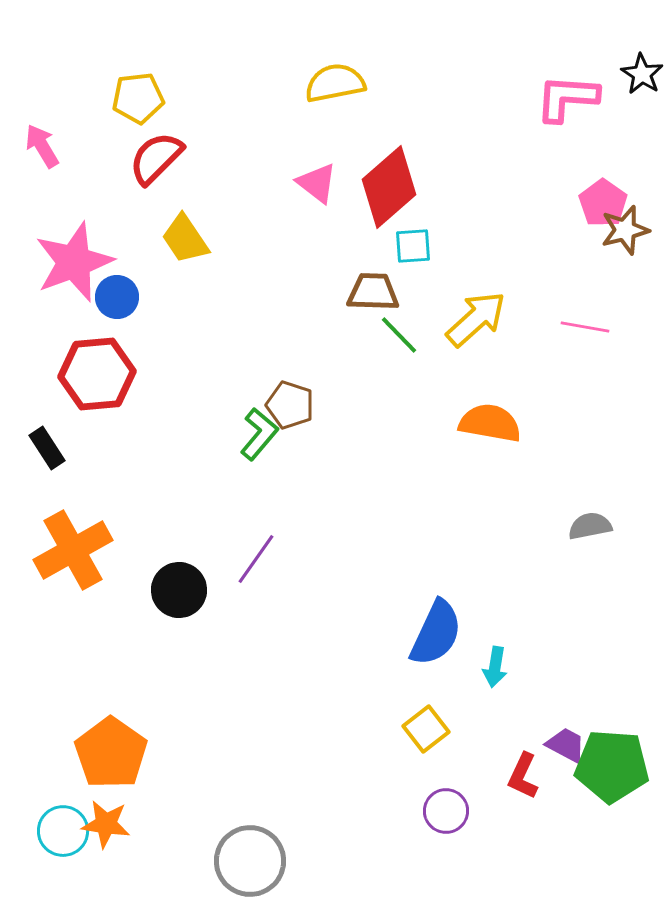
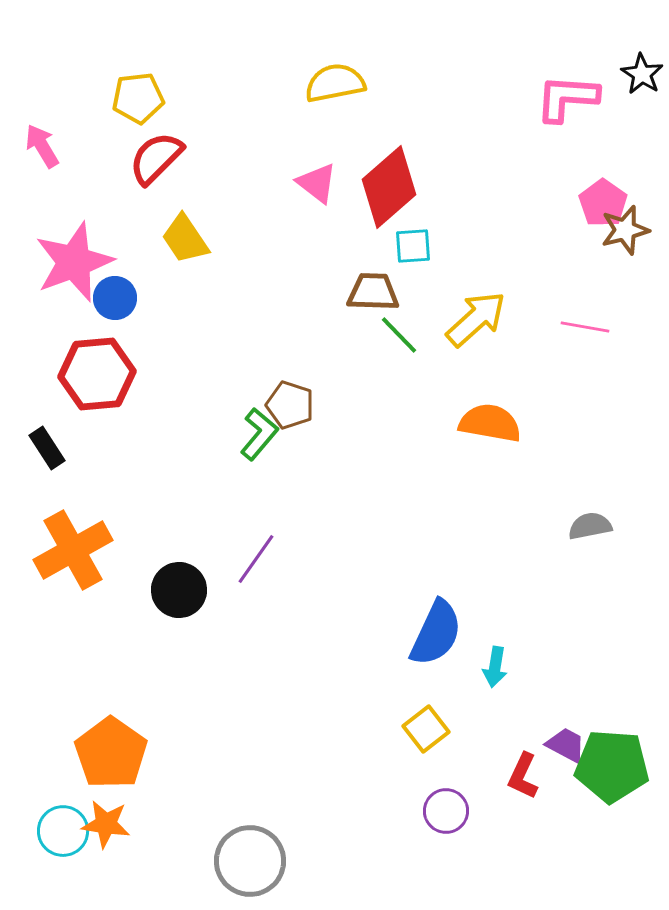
blue circle: moved 2 px left, 1 px down
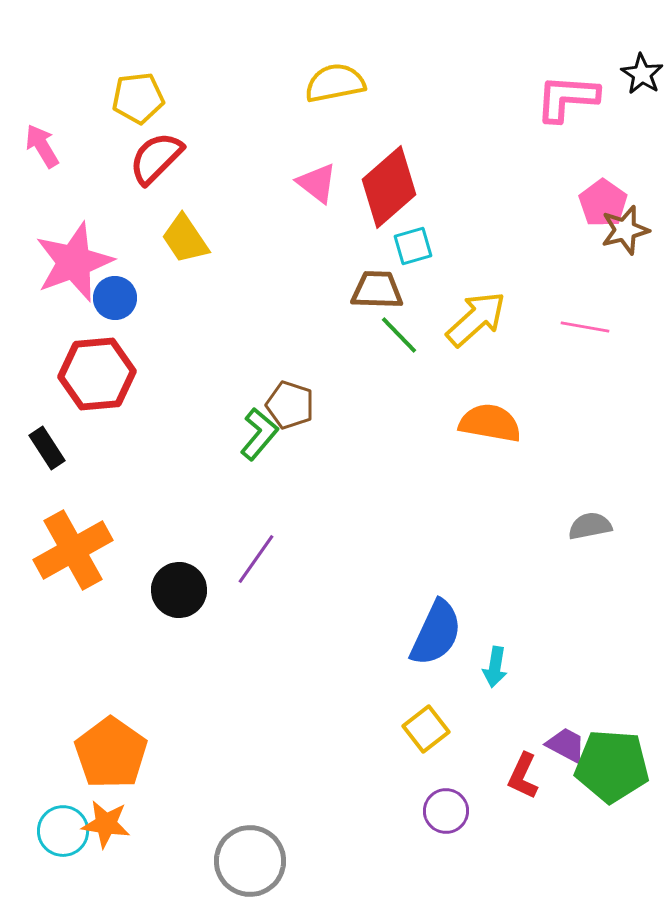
cyan square: rotated 12 degrees counterclockwise
brown trapezoid: moved 4 px right, 2 px up
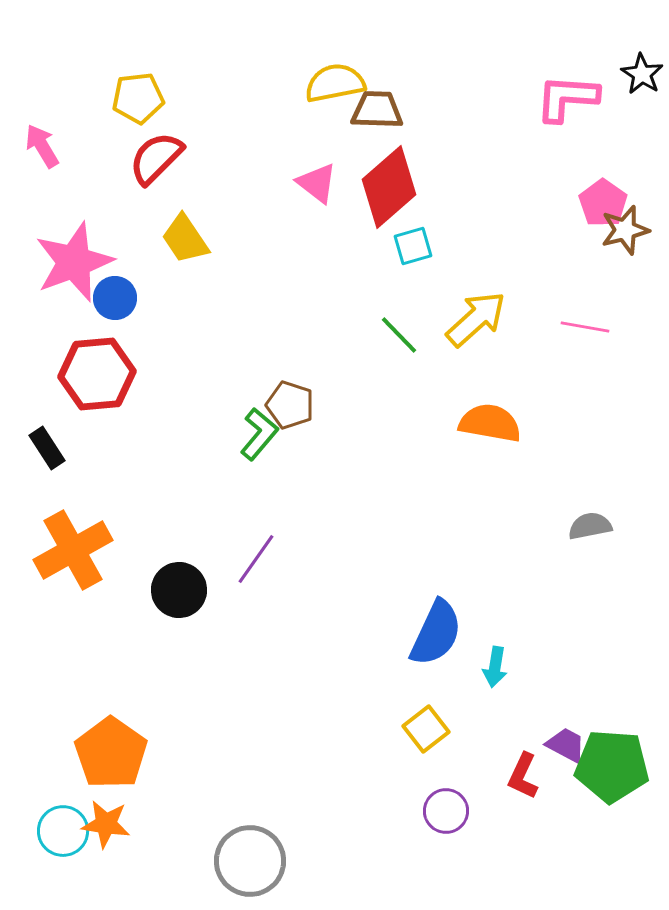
brown trapezoid: moved 180 px up
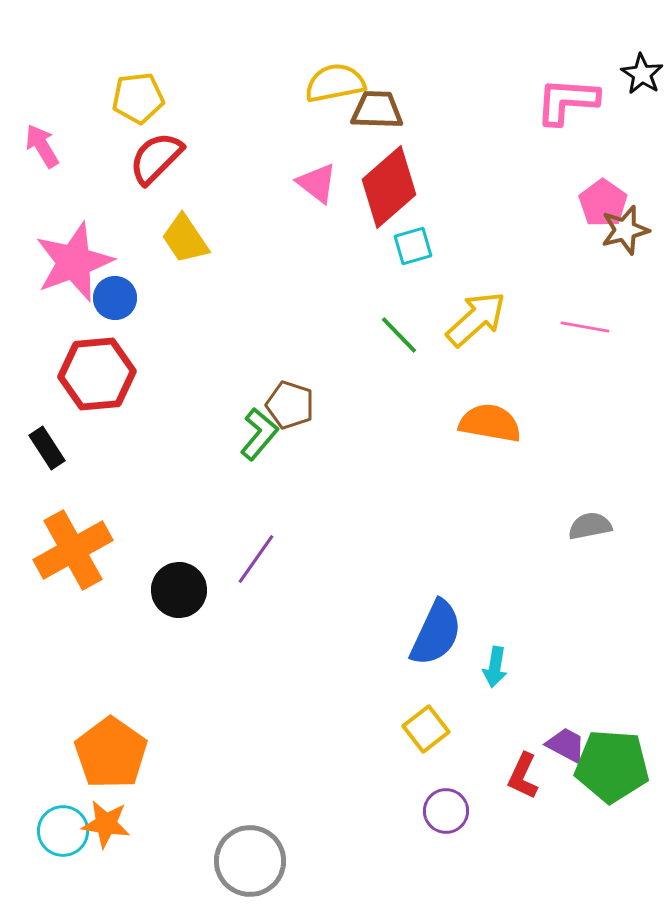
pink L-shape: moved 3 px down
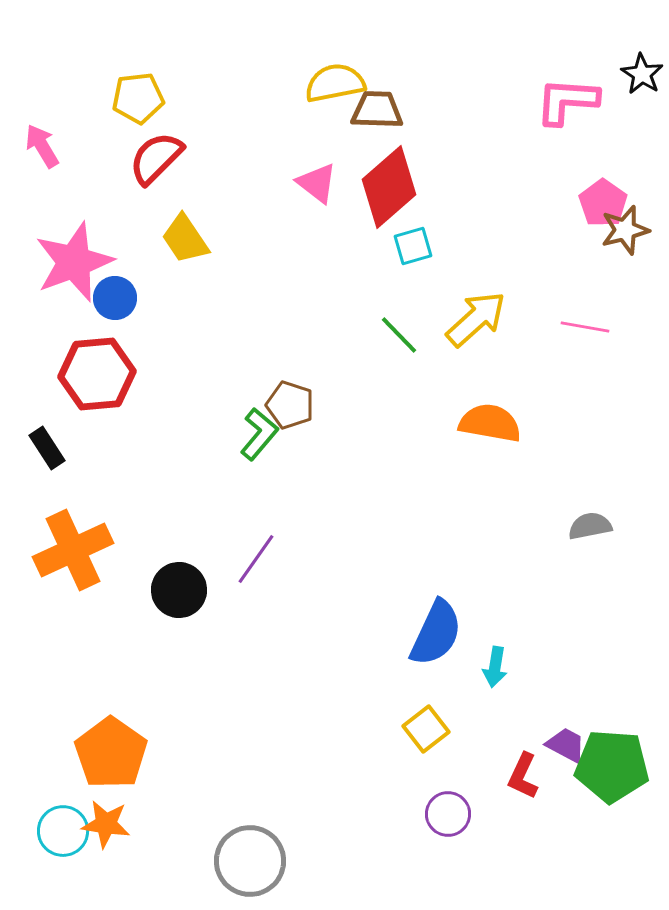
orange cross: rotated 4 degrees clockwise
purple circle: moved 2 px right, 3 px down
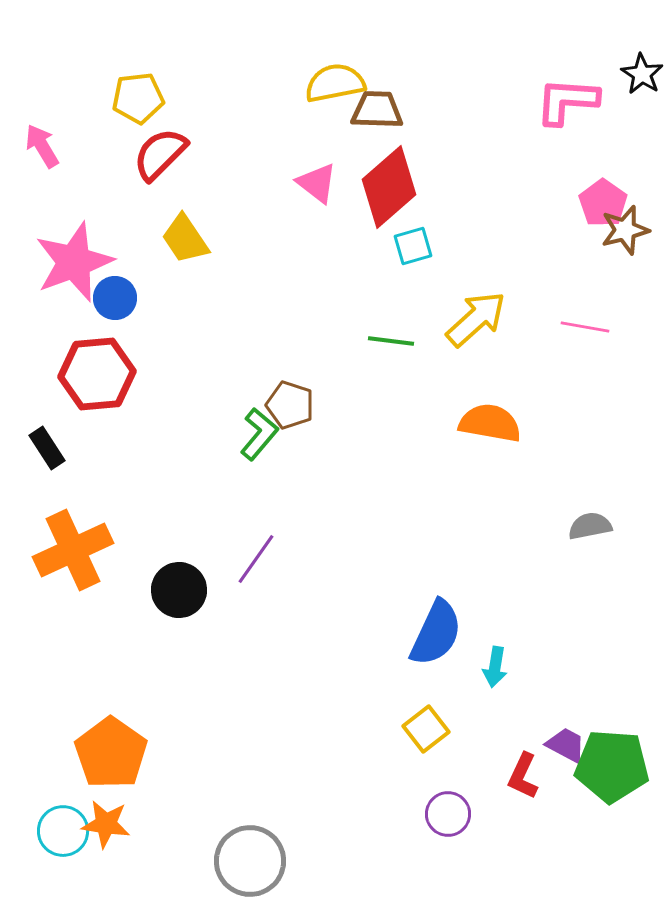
red semicircle: moved 4 px right, 4 px up
green line: moved 8 px left, 6 px down; rotated 39 degrees counterclockwise
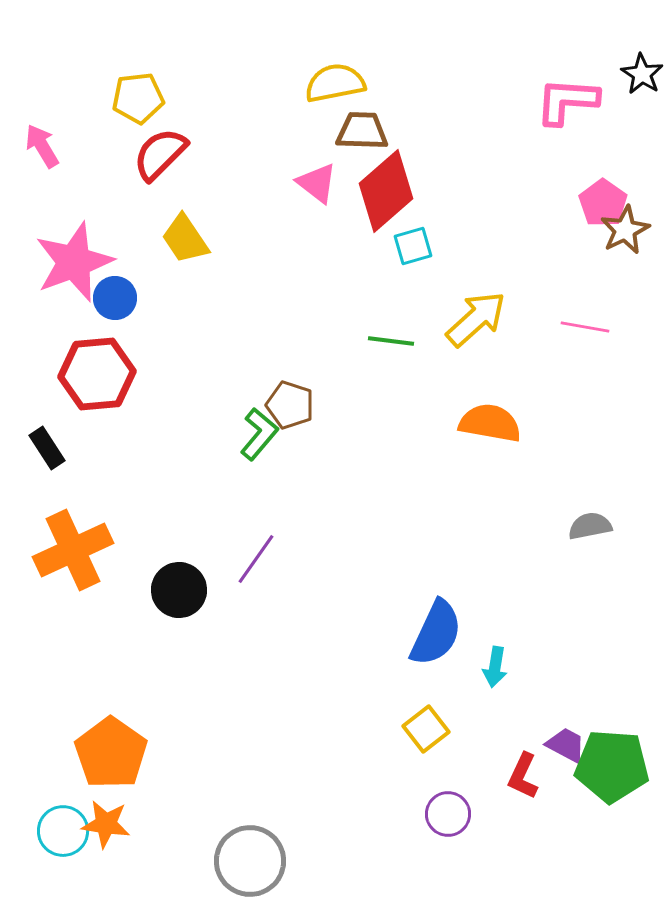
brown trapezoid: moved 15 px left, 21 px down
red diamond: moved 3 px left, 4 px down
brown star: rotated 12 degrees counterclockwise
